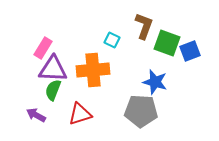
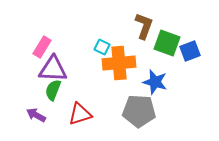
cyan square: moved 10 px left, 7 px down
pink rectangle: moved 1 px left, 1 px up
orange cross: moved 26 px right, 7 px up
gray pentagon: moved 2 px left
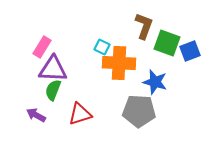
orange cross: rotated 8 degrees clockwise
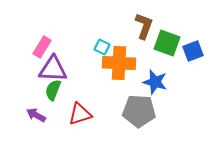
blue square: moved 3 px right
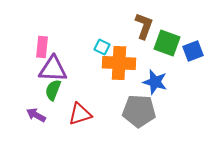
pink rectangle: rotated 25 degrees counterclockwise
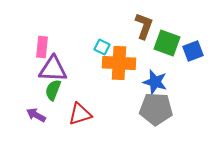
gray pentagon: moved 17 px right, 2 px up
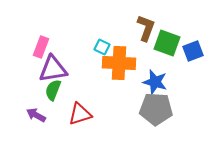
brown L-shape: moved 2 px right, 2 px down
pink rectangle: moved 1 px left; rotated 15 degrees clockwise
purple triangle: rotated 12 degrees counterclockwise
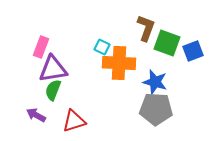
red triangle: moved 6 px left, 7 px down
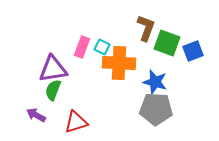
pink rectangle: moved 41 px right
red triangle: moved 2 px right, 1 px down
